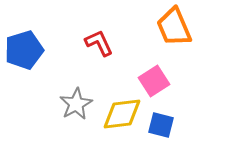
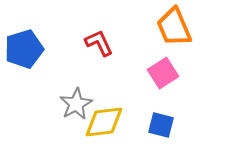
blue pentagon: moved 1 px up
pink square: moved 9 px right, 8 px up
yellow diamond: moved 18 px left, 8 px down
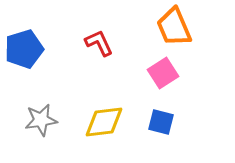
gray star: moved 35 px left, 16 px down; rotated 20 degrees clockwise
blue square: moved 3 px up
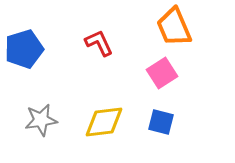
pink square: moved 1 px left
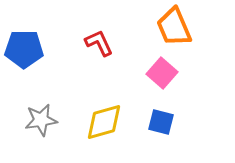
blue pentagon: rotated 18 degrees clockwise
pink square: rotated 16 degrees counterclockwise
yellow diamond: rotated 9 degrees counterclockwise
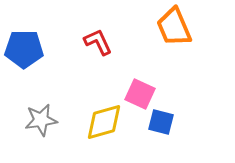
red L-shape: moved 1 px left, 1 px up
pink square: moved 22 px left, 21 px down; rotated 16 degrees counterclockwise
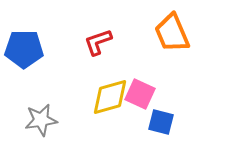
orange trapezoid: moved 2 px left, 6 px down
red L-shape: rotated 84 degrees counterclockwise
yellow diamond: moved 6 px right, 25 px up
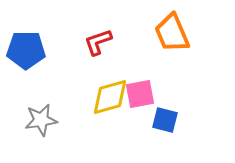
blue pentagon: moved 2 px right, 1 px down
pink square: rotated 36 degrees counterclockwise
blue square: moved 4 px right, 2 px up
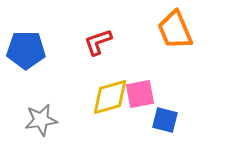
orange trapezoid: moved 3 px right, 3 px up
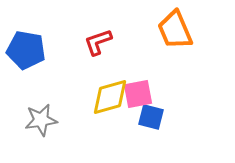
blue pentagon: rotated 9 degrees clockwise
pink square: moved 2 px left
blue square: moved 14 px left, 3 px up
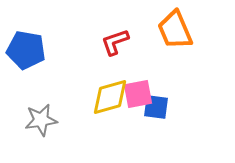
red L-shape: moved 17 px right
blue square: moved 5 px right, 10 px up; rotated 8 degrees counterclockwise
